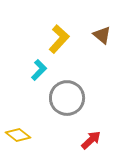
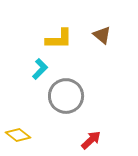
yellow L-shape: rotated 48 degrees clockwise
cyan L-shape: moved 1 px right, 1 px up
gray circle: moved 1 px left, 2 px up
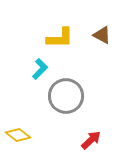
brown triangle: rotated 12 degrees counterclockwise
yellow L-shape: moved 1 px right, 1 px up
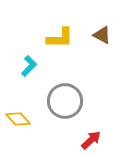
cyan L-shape: moved 11 px left, 3 px up
gray circle: moved 1 px left, 5 px down
yellow diamond: moved 16 px up; rotated 10 degrees clockwise
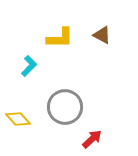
gray circle: moved 6 px down
red arrow: moved 1 px right, 1 px up
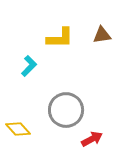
brown triangle: rotated 36 degrees counterclockwise
gray circle: moved 1 px right, 3 px down
yellow diamond: moved 10 px down
red arrow: rotated 15 degrees clockwise
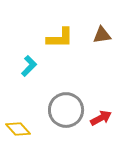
red arrow: moved 9 px right, 21 px up
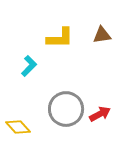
gray circle: moved 1 px up
red arrow: moved 1 px left, 4 px up
yellow diamond: moved 2 px up
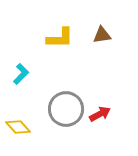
cyan L-shape: moved 8 px left, 8 px down
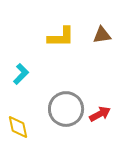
yellow L-shape: moved 1 px right, 1 px up
yellow diamond: rotated 30 degrees clockwise
